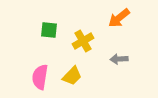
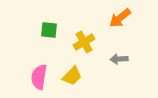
orange arrow: moved 1 px right
yellow cross: moved 1 px right, 1 px down
pink semicircle: moved 1 px left
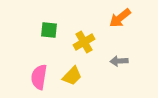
gray arrow: moved 2 px down
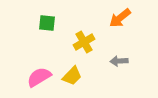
green square: moved 2 px left, 7 px up
pink semicircle: rotated 50 degrees clockwise
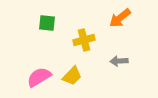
yellow cross: moved 2 px up; rotated 15 degrees clockwise
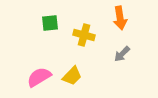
orange arrow: rotated 60 degrees counterclockwise
green square: moved 3 px right; rotated 12 degrees counterclockwise
yellow cross: moved 5 px up; rotated 30 degrees clockwise
gray arrow: moved 3 px right, 7 px up; rotated 42 degrees counterclockwise
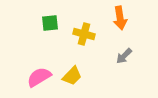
yellow cross: moved 1 px up
gray arrow: moved 2 px right, 2 px down
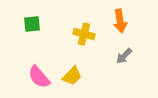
orange arrow: moved 3 px down
green square: moved 18 px left, 1 px down
pink semicircle: rotated 100 degrees counterclockwise
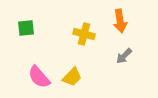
green square: moved 6 px left, 4 px down
yellow trapezoid: moved 1 px down
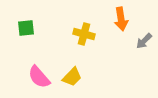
orange arrow: moved 1 px right, 2 px up
gray arrow: moved 20 px right, 15 px up
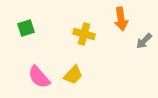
green square: rotated 12 degrees counterclockwise
yellow trapezoid: moved 1 px right, 2 px up
